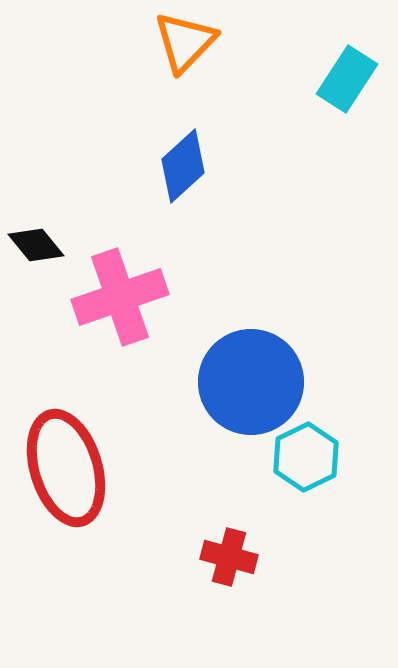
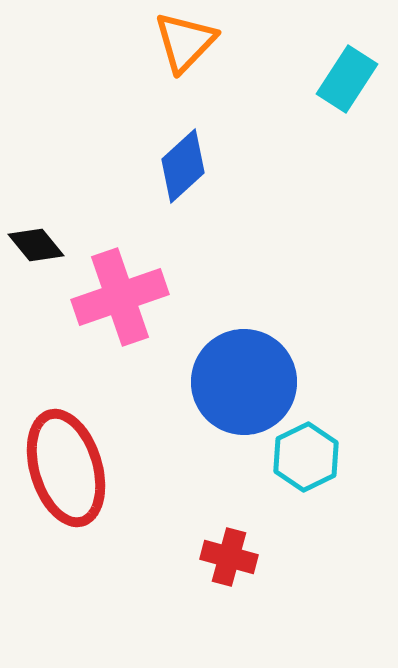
blue circle: moved 7 px left
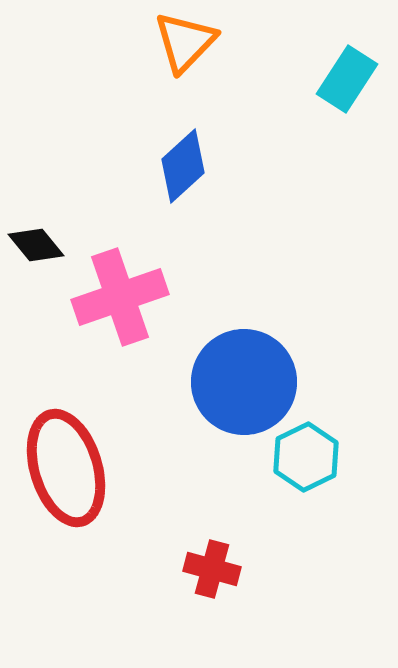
red cross: moved 17 px left, 12 px down
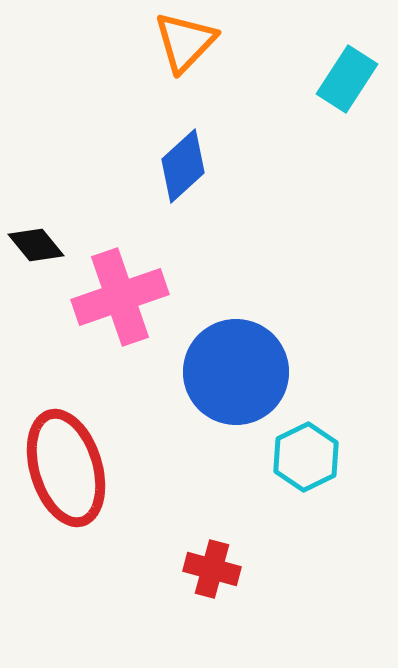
blue circle: moved 8 px left, 10 px up
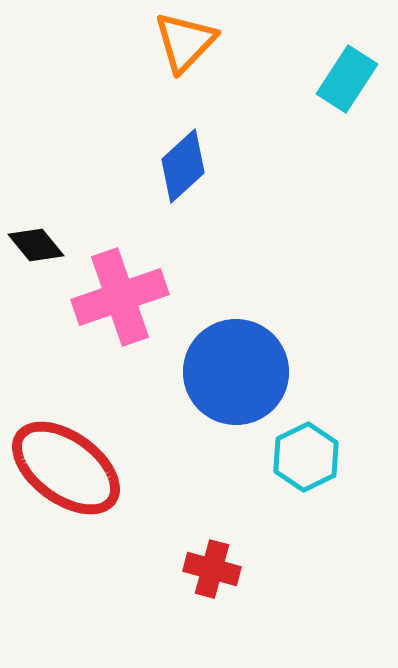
red ellipse: rotated 37 degrees counterclockwise
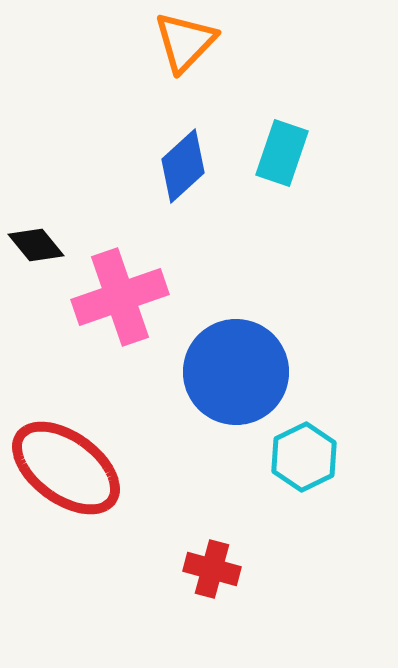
cyan rectangle: moved 65 px left, 74 px down; rotated 14 degrees counterclockwise
cyan hexagon: moved 2 px left
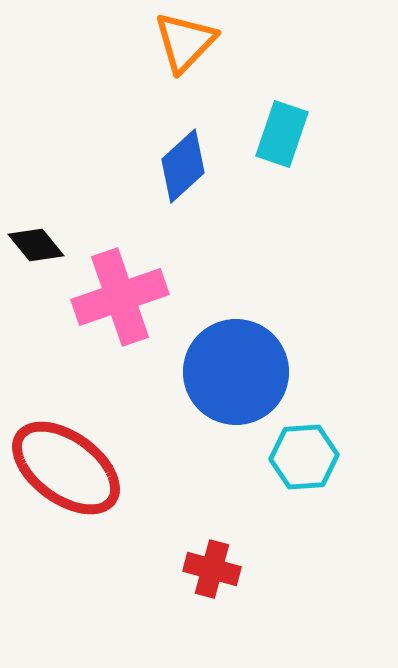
cyan rectangle: moved 19 px up
cyan hexagon: rotated 22 degrees clockwise
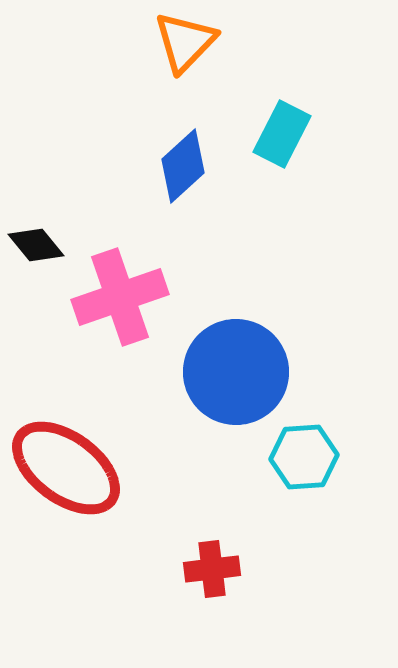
cyan rectangle: rotated 8 degrees clockwise
red cross: rotated 22 degrees counterclockwise
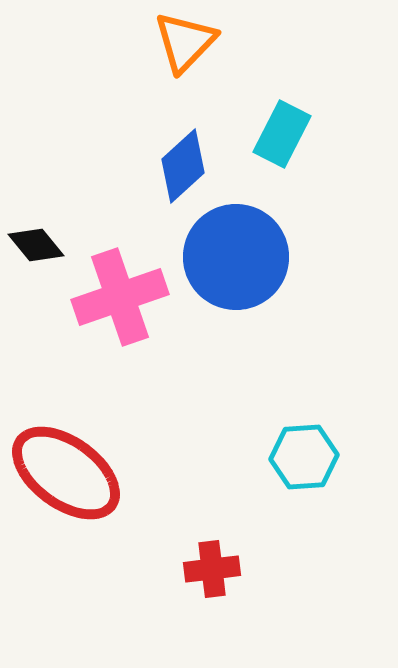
blue circle: moved 115 px up
red ellipse: moved 5 px down
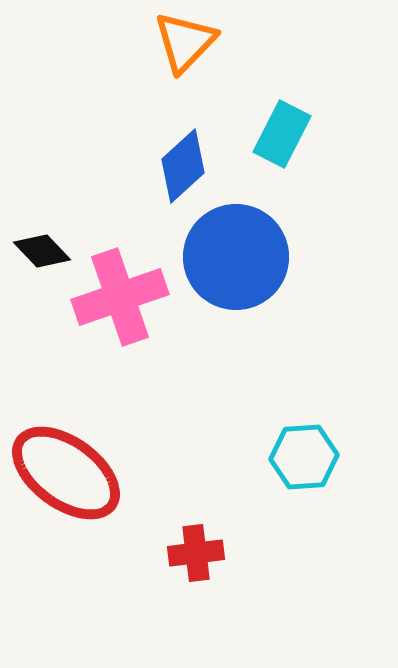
black diamond: moved 6 px right, 6 px down; rotated 4 degrees counterclockwise
red cross: moved 16 px left, 16 px up
